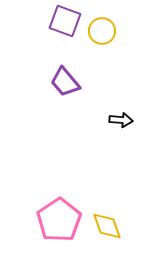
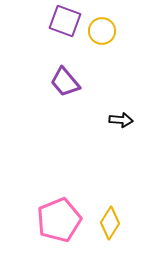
pink pentagon: rotated 12 degrees clockwise
yellow diamond: moved 3 px right, 3 px up; rotated 52 degrees clockwise
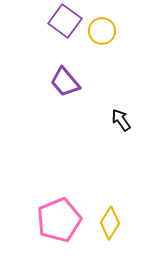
purple square: rotated 16 degrees clockwise
black arrow: rotated 130 degrees counterclockwise
